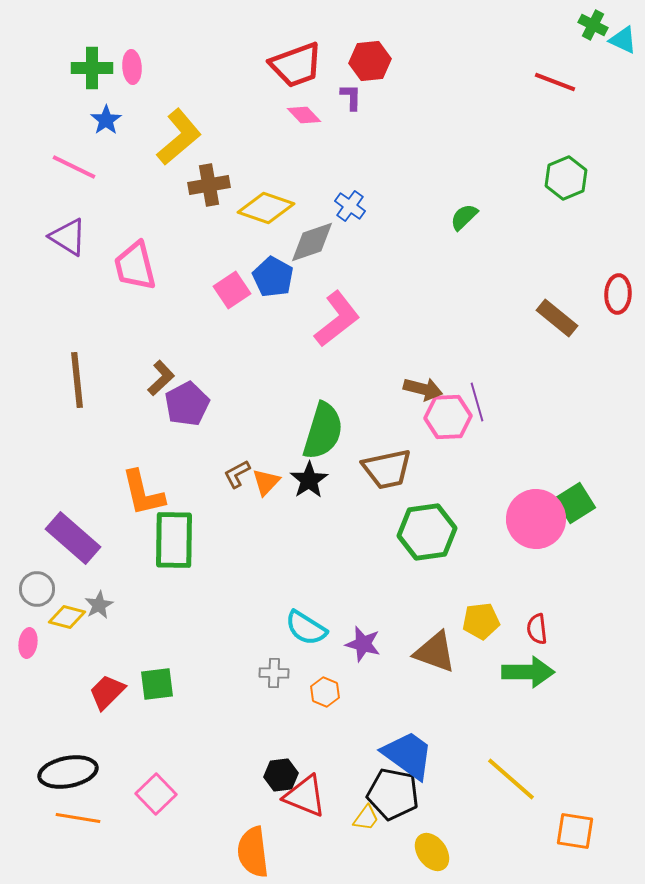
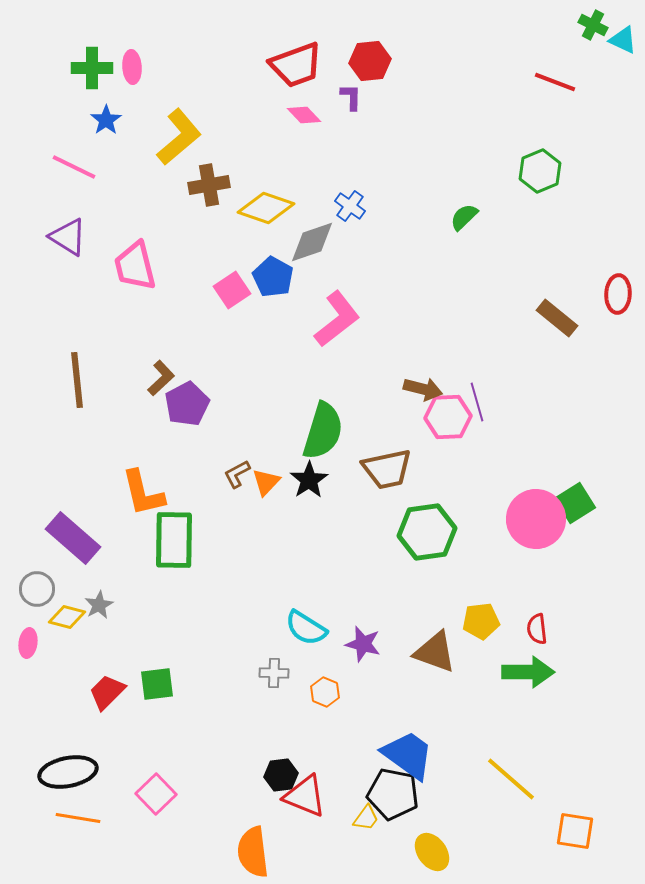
green hexagon at (566, 178): moved 26 px left, 7 px up
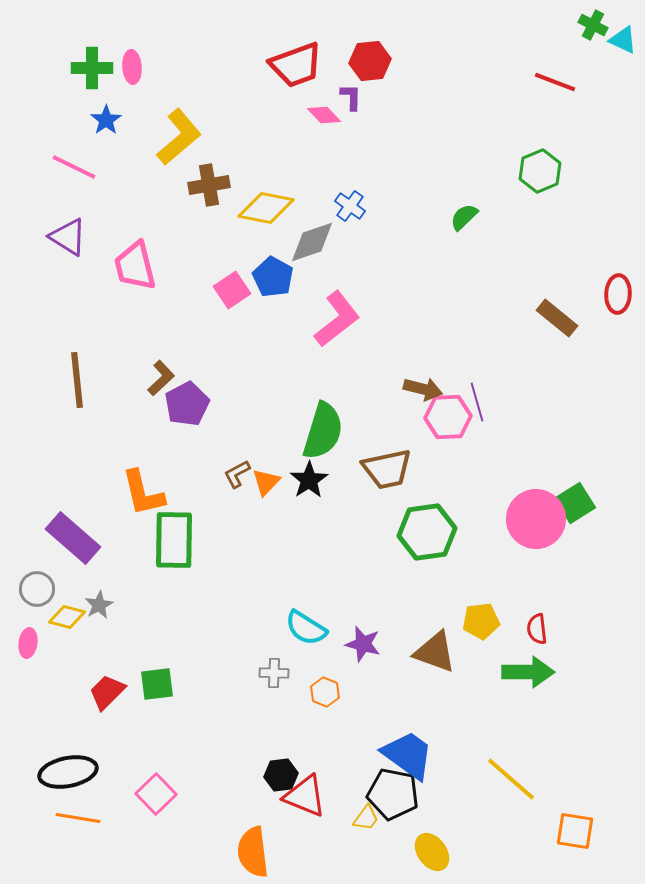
pink diamond at (304, 115): moved 20 px right
yellow diamond at (266, 208): rotated 8 degrees counterclockwise
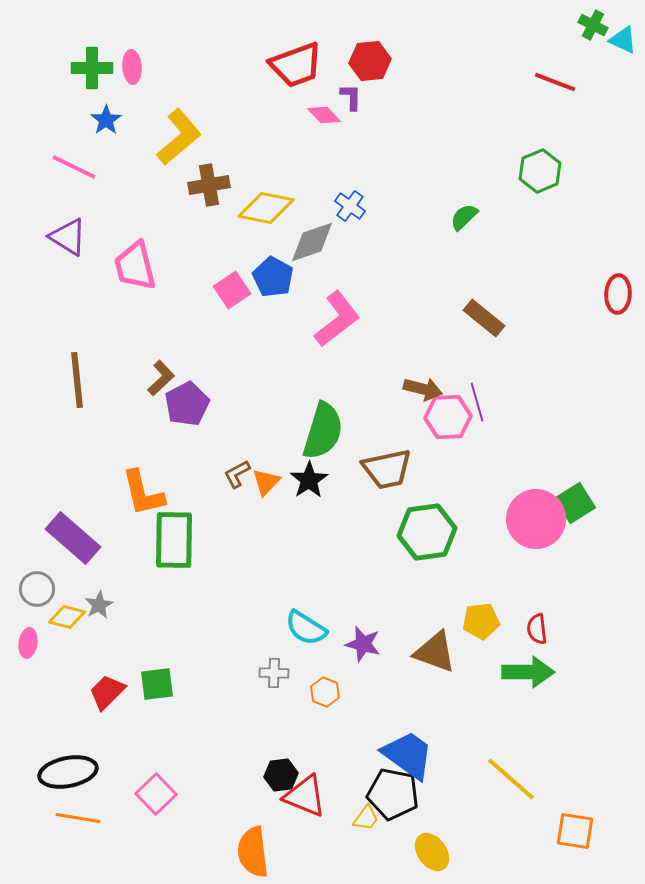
brown rectangle at (557, 318): moved 73 px left
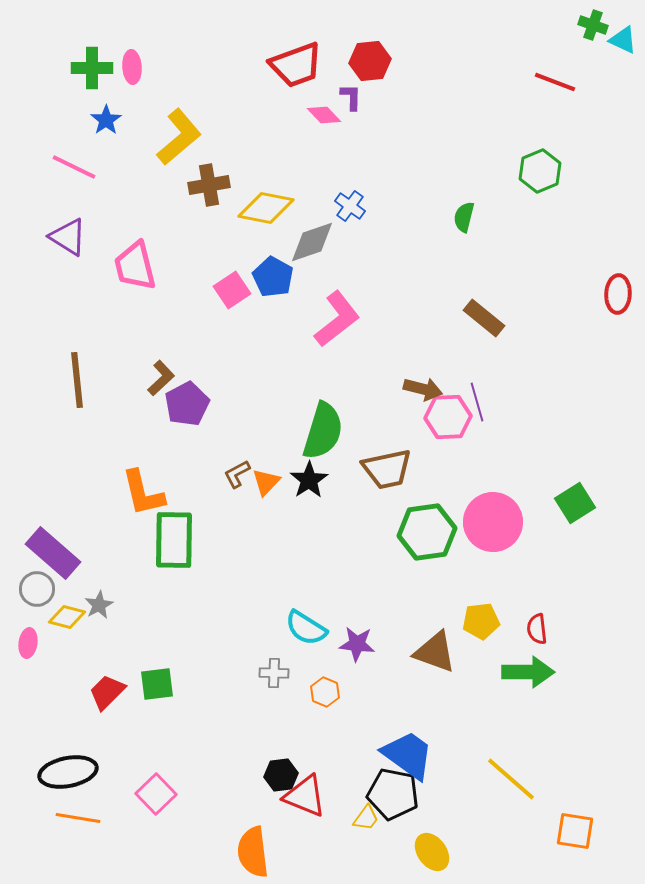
green cross at (593, 25): rotated 8 degrees counterclockwise
green semicircle at (464, 217): rotated 32 degrees counterclockwise
pink circle at (536, 519): moved 43 px left, 3 px down
purple rectangle at (73, 538): moved 20 px left, 15 px down
purple star at (363, 644): moved 6 px left; rotated 9 degrees counterclockwise
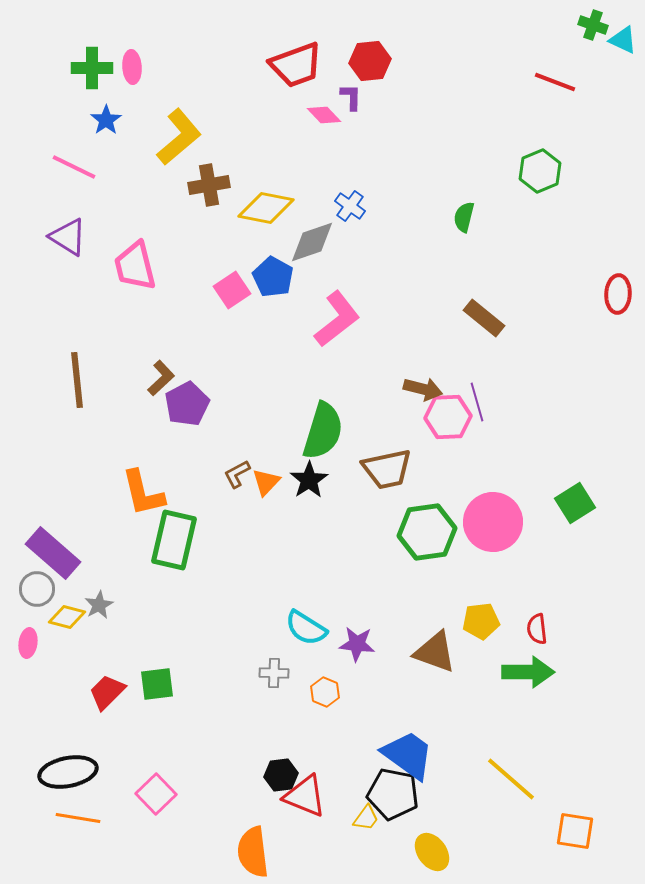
green rectangle at (174, 540): rotated 12 degrees clockwise
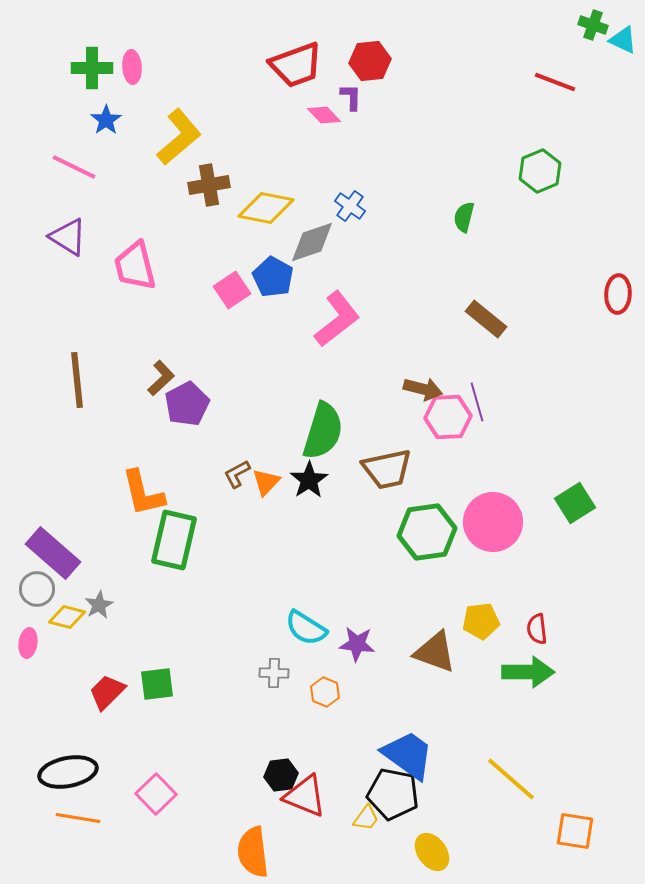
brown rectangle at (484, 318): moved 2 px right, 1 px down
